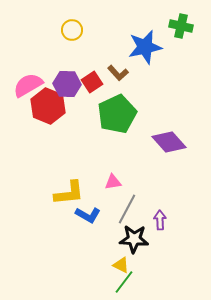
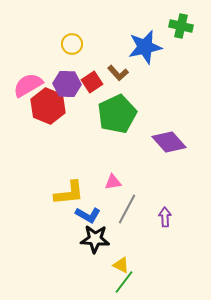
yellow circle: moved 14 px down
purple arrow: moved 5 px right, 3 px up
black star: moved 39 px left
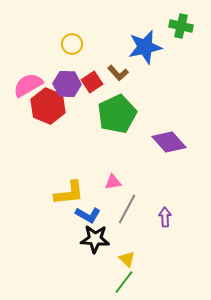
yellow triangle: moved 6 px right, 6 px up; rotated 18 degrees clockwise
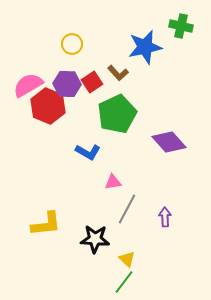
yellow L-shape: moved 23 px left, 31 px down
blue L-shape: moved 63 px up
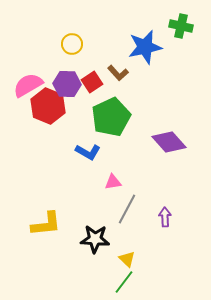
green pentagon: moved 6 px left, 3 px down
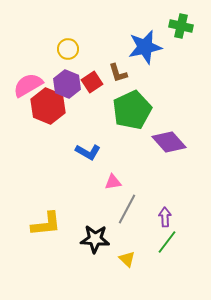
yellow circle: moved 4 px left, 5 px down
brown L-shape: rotated 25 degrees clockwise
purple hexagon: rotated 20 degrees clockwise
green pentagon: moved 21 px right, 7 px up
green line: moved 43 px right, 40 px up
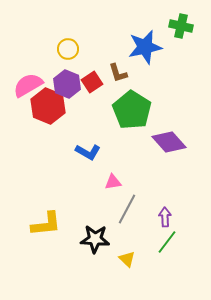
green pentagon: rotated 15 degrees counterclockwise
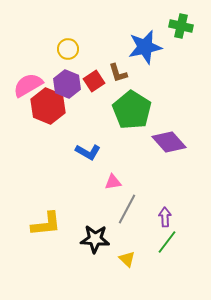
red square: moved 2 px right, 1 px up
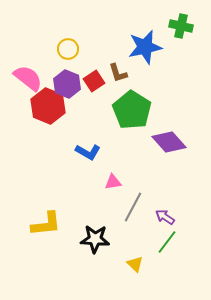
pink semicircle: moved 7 px up; rotated 68 degrees clockwise
gray line: moved 6 px right, 2 px up
purple arrow: rotated 54 degrees counterclockwise
yellow triangle: moved 8 px right, 5 px down
